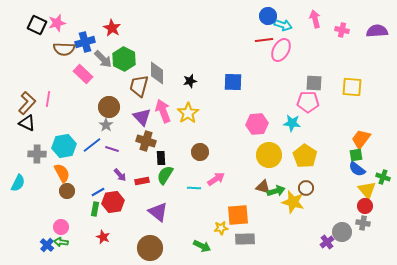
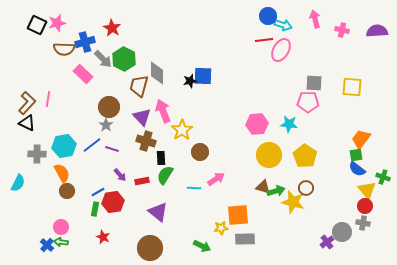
blue square at (233, 82): moved 30 px left, 6 px up
yellow star at (188, 113): moved 6 px left, 17 px down
cyan star at (292, 123): moved 3 px left, 1 px down
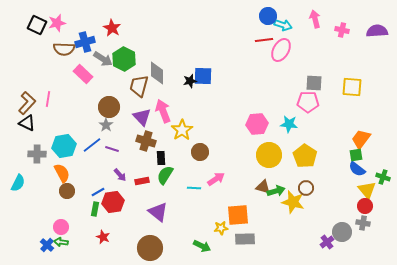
gray arrow at (103, 59): rotated 12 degrees counterclockwise
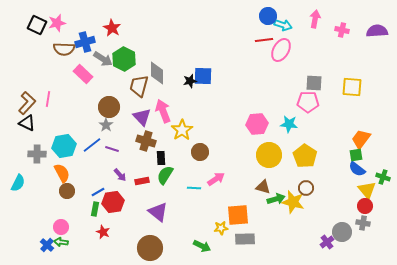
pink arrow at (315, 19): rotated 24 degrees clockwise
green arrow at (276, 191): moved 8 px down
red star at (103, 237): moved 5 px up
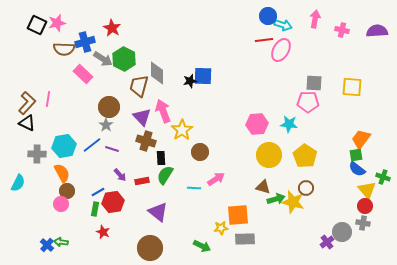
pink circle at (61, 227): moved 23 px up
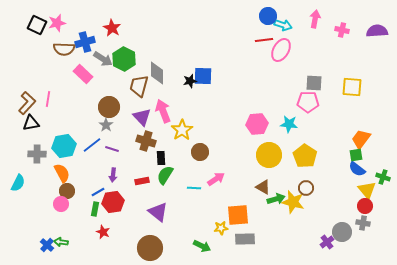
black triangle at (27, 123): moved 4 px right; rotated 36 degrees counterclockwise
purple arrow at (120, 175): moved 7 px left; rotated 48 degrees clockwise
brown triangle at (263, 187): rotated 14 degrees clockwise
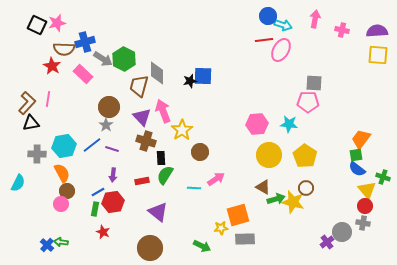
red star at (112, 28): moved 60 px left, 38 px down
yellow square at (352, 87): moved 26 px right, 32 px up
orange square at (238, 215): rotated 10 degrees counterclockwise
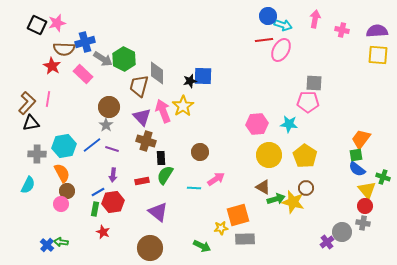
yellow star at (182, 130): moved 1 px right, 24 px up
cyan semicircle at (18, 183): moved 10 px right, 2 px down
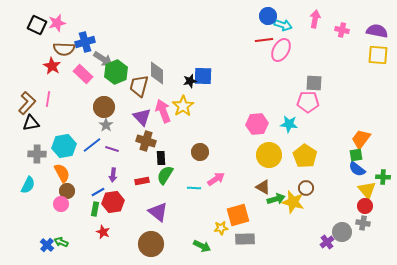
purple semicircle at (377, 31): rotated 15 degrees clockwise
green hexagon at (124, 59): moved 8 px left, 13 px down; rotated 10 degrees clockwise
brown circle at (109, 107): moved 5 px left
green cross at (383, 177): rotated 16 degrees counterclockwise
green arrow at (61, 242): rotated 16 degrees clockwise
brown circle at (150, 248): moved 1 px right, 4 px up
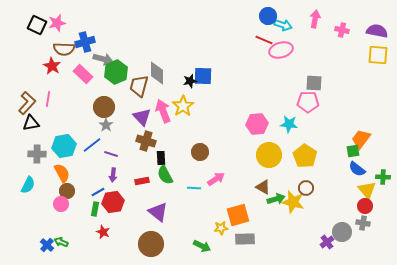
red line at (264, 40): rotated 30 degrees clockwise
pink ellipse at (281, 50): rotated 45 degrees clockwise
gray arrow at (103, 59): rotated 18 degrees counterclockwise
purple line at (112, 149): moved 1 px left, 5 px down
green square at (356, 155): moved 3 px left, 4 px up
green semicircle at (165, 175): rotated 60 degrees counterclockwise
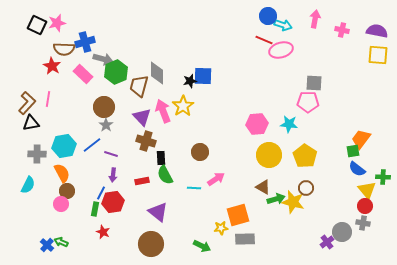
blue line at (98, 192): moved 3 px right, 1 px down; rotated 32 degrees counterclockwise
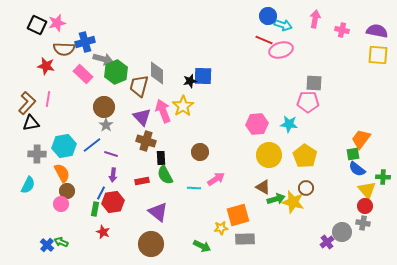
red star at (52, 66): moved 6 px left; rotated 18 degrees counterclockwise
green square at (353, 151): moved 3 px down
